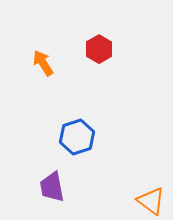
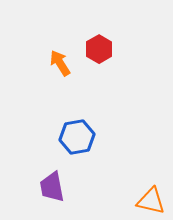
orange arrow: moved 17 px right
blue hexagon: rotated 8 degrees clockwise
orange triangle: rotated 24 degrees counterclockwise
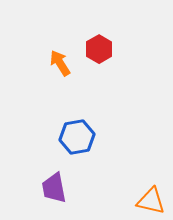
purple trapezoid: moved 2 px right, 1 px down
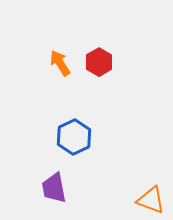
red hexagon: moved 13 px down
blue hexagon: moved 3 px left; rotated 16 degrees counterclockwise
orange triangle: moved 1 px up; rotated 8 degrees clockwise
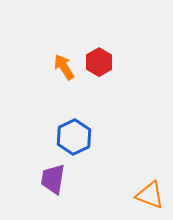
orange arrow: moved 4 px right, 4 px down
purple trapezoid: moved 1 px left, 9 px up; rotated 20 degrees clockwise
orange triangle: moved 1 px left, 5 px up
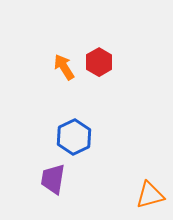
orange triangle: rotated 36 degrees counterclockwise
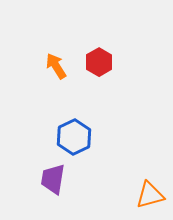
orange arrow: moved 8 px left, 1 px up
